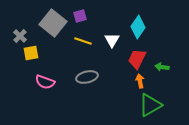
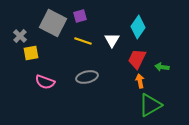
gray square: rotated 12 degrees counterclockwise
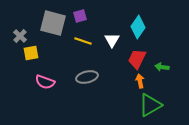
gray square: rotated 12 degrees counterclockwise
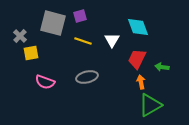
cyan diamond: rotated 55 degrees counterclockwise
orange arrow: moved 1 px right, 1 px down
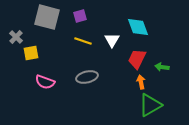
gray square: moved 6 px left, 6 px up
gray cross: moved 4 px left, 1 px down
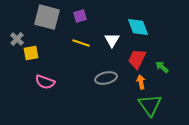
gray cross: moved 1 px right, 2 px down
yellow line: moved 2 px left, 2 px down
green arrow: rotated 32 degrees clockwise
gray ellipse: moved 19 px right, 1 px down
green triangle: rotated 35 degrees counterclockwise
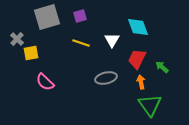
gray square: rotated 32 degrees counterclockwise
pink semicircle: rotated 24 degrees clockwise
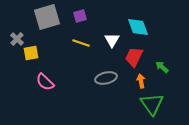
red trapezoid: moved 3 px left, 2 px up
orange arrow: moved 1 px up
green triangle: moved 2 px right, 1 px up
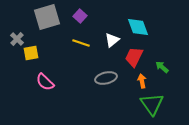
purple square: rotated 32 degrees counterclockwise
white triangle: rotated 21 degrees clockwise
orange arrow: moved 1 px right
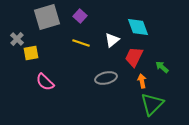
green triangle: rotated 20 degrees clockwise
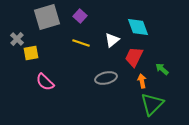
green arrow: moved 2 px down
